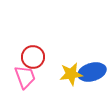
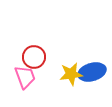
red circle: moved 1 px right
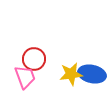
red circle: moved 2 px down
blue ellipse: moved 2 px down; rotated 28 degrees clockwise
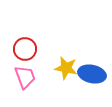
red circle: moved 9 px left, 10 px up
yellow star: moved 5 px left, 6 px up; rotated 20 degrees clockwise
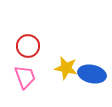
red circle: moved 3 px right, 3 px up
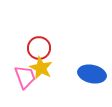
red circle: moved 11 px right, 2 px down
yellow star: moved 25 px left; rotated 15 degrees clockwise
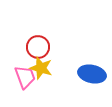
red circle: moved 1 px left, 1 px up
yellow star: rotated 10 degrees counterclockwise
